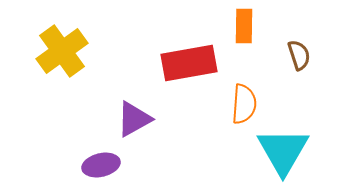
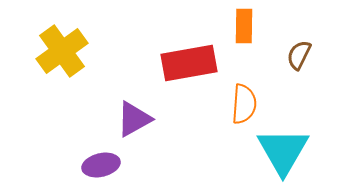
brown semicircle: rotated 136 degrees counterclockwise
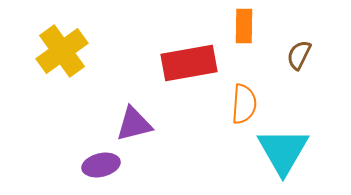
purple triangle: moved 5 px down; rotated 15 degrees clockwise
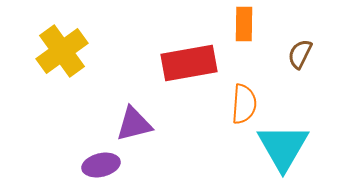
orange rectangle: moved 2 px up
brown semicircle: moved 1 px right, 1 px up
cyan triangle: moved 4 px up
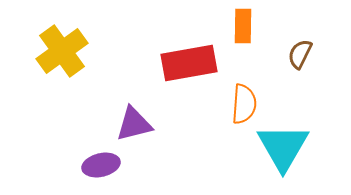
orange rectangle: moved 1 px left, 2 px down
